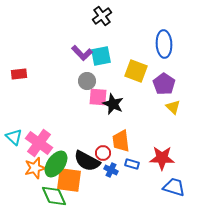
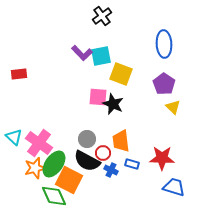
yellow square: moved 15 px left, 3 px down
gray circle: moved 58 px down
green ellipse: moved 2 px left
orange square: rotated 20 degrees clockwise
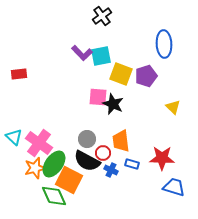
purple pentagon: moved 18 px left, 8 px up; rotated 20 degrees clockwise
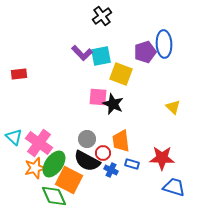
purple pentagon: moved 1 px left, 24 px up
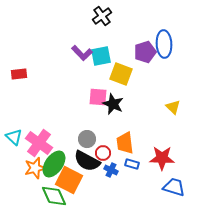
orange trapezoid: moved 4 px right, 2 px down
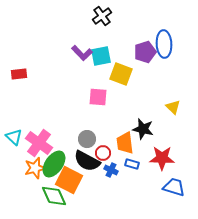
black star: moved 30 px right, 25 px down; rotated 10 degrees counterclockwise
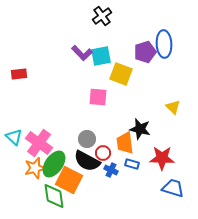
black star: moved 3 px left
blue trapezoid: moved 1 px left, 1 px down
green diamond: rotated 16 degrees clockwise
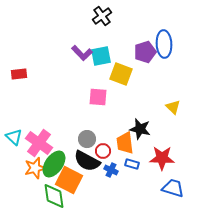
red circle: moved 2 px up
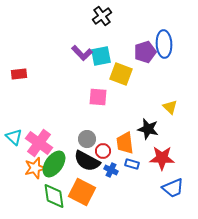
yellow triangle: moved 3 px left
black star: moved 8 px right
orange square: moved 13 px right, 12 px down
blue trapezoid: rotated 140 degrees clockwise
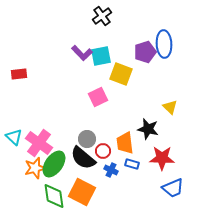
pink square: rotated 30 degrees counterclockwise
black semicircle: moved 4 px left, 3 px up; rotated 12 degrees clockwise
